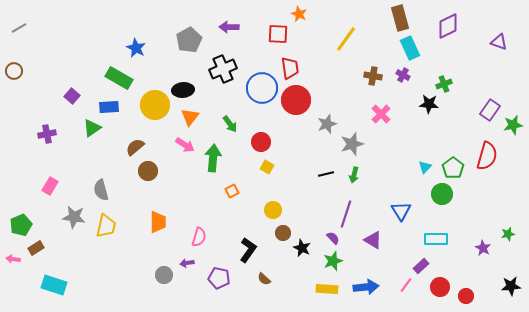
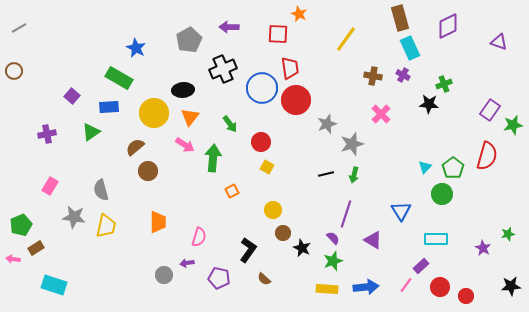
yellow circle at (155, 105): moved 1 px left, 8 px down
green triangle at (92, 128): moved 1 px left, 4 px down
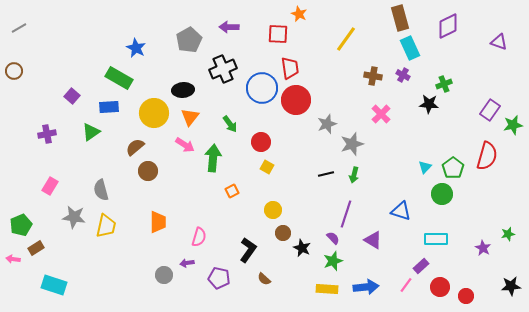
blue triangle at (401, 211): rotated 40 degrees counterclockwise
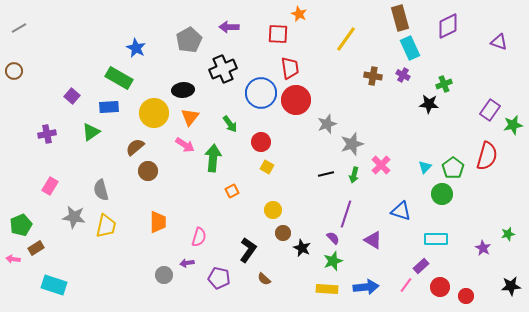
blue circle at (262, 88): moved 1 px left, 5 px down
pink cross at (381, 114): moved 51 px down
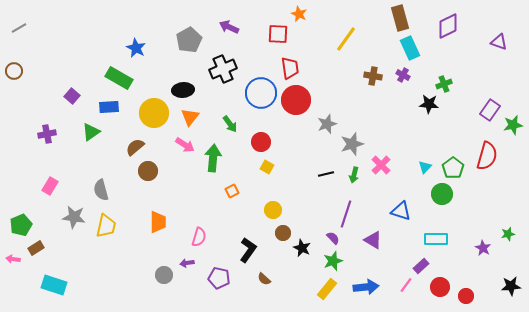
purple arrow at (229, 27): rotated 24 degrees clockwise
yellow rectangle at (327, 289): rotated 55 degrees counterclockwise
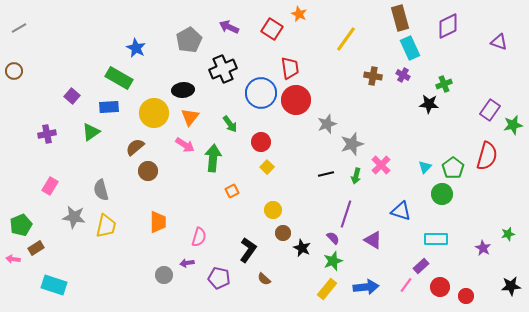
red square at (278, 34): moved 6 px left, 5 px up; rotated 30 degrees clockwise
yellow square at (267, 167): rotated 16 degrees clockwise
green arrow at (354, 175): moved 2 px right, 1 px down
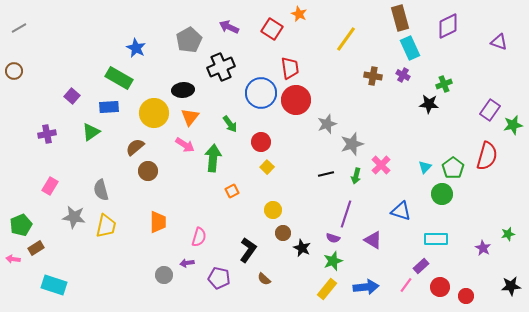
black cross at (223, 69): moved 2 px left, 2 px up
purple semicircle at (333, 238): rotated 152 degrees clockwise
